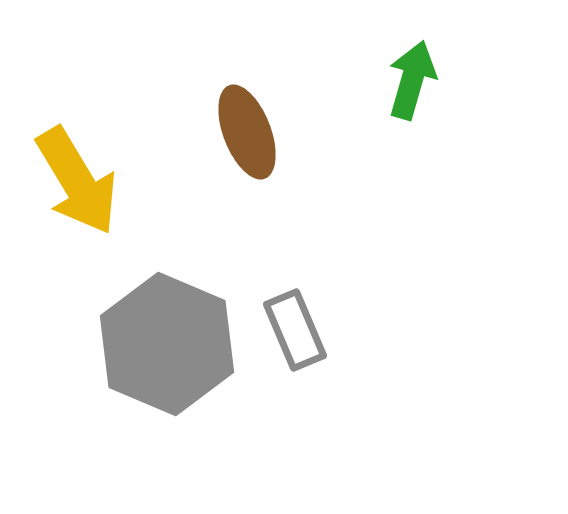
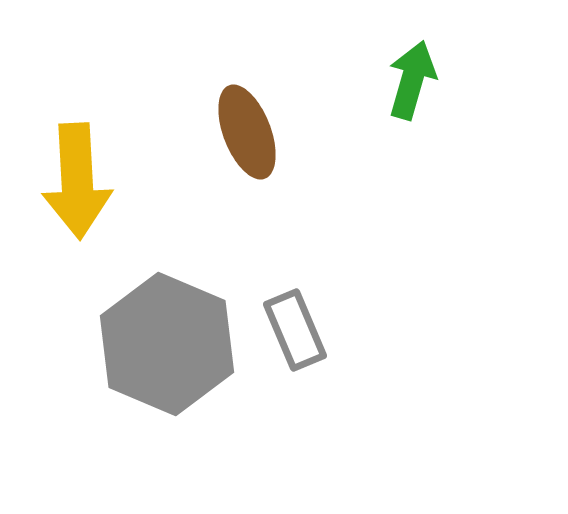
yellow arrow: rotated 28 degrees clockwise
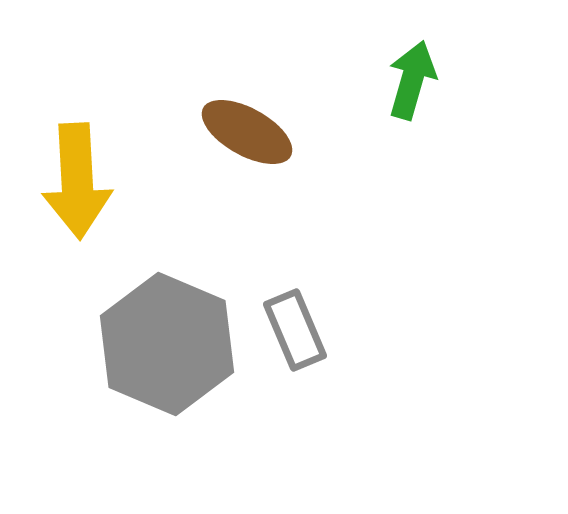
brown ellipse: rotated 40 degrees counterclockwise
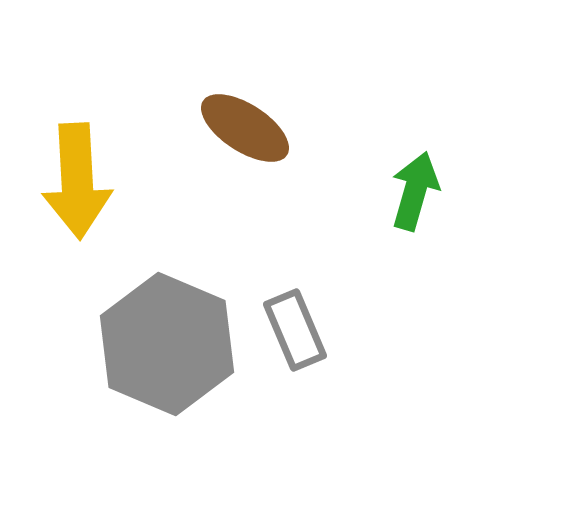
green arrow: moved 3 px right, 111 px down
brown ellipse: moved 2 px left, 4 px up; rotated 4 degrees clockwise
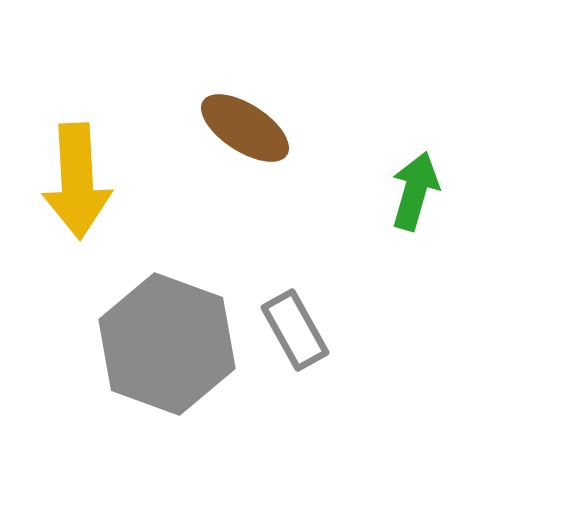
gray rectangle: rotated 6 degrees counterclockwise
gray hexagon: rotated 3 degrees counterclockwise
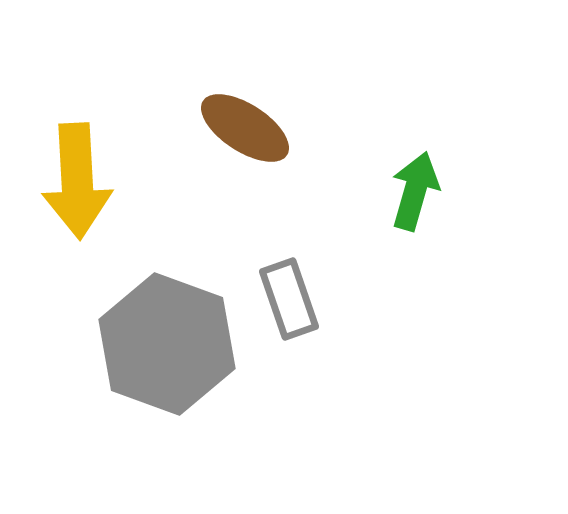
gray rectangle: moved 6 px left, 31 px up; rotated 10 degrees clockwise
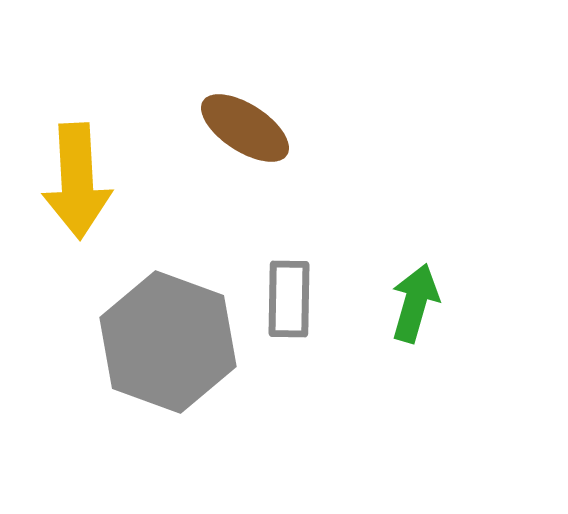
green arrow: moved 112 px down
gray rectangle: rotated 20 degrees clockwise
gray hexagon: moved 1 px right, 2 px up
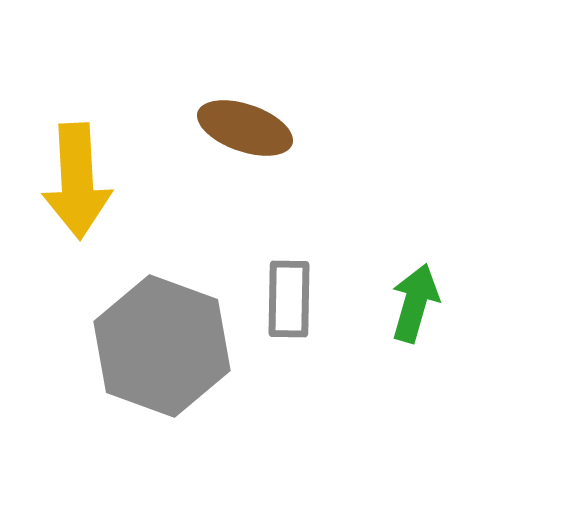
brown ellipse: rotated 14 degrees counterclockwise
gray hexagon: moved 6 px left, 4 px down
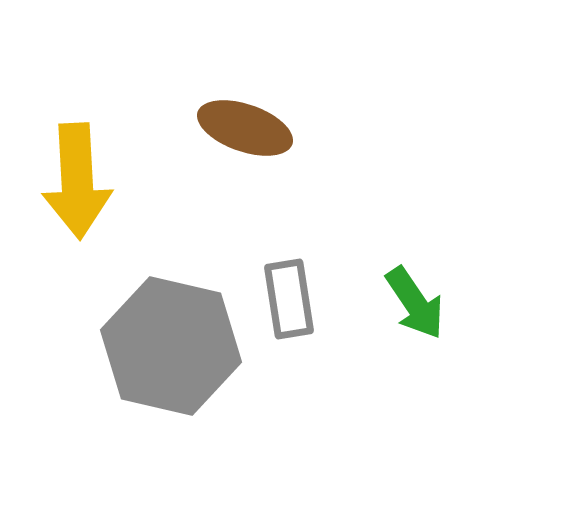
gray rectangle: rotated 10 degrees counterclockwise
green arrow: rotated 130 degrees clockwise
gray hexagon: moved 9 px right; rotated 7 degrees counterclockwise
